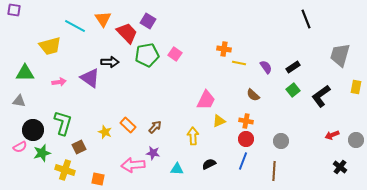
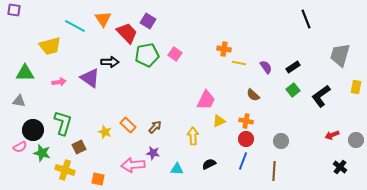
green star at (42, 153): rotated 30 degrees clockwise
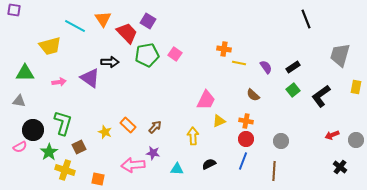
green star at (42, 153): moved 7 px right, 1 px up; rotated 24 degrees clockwise
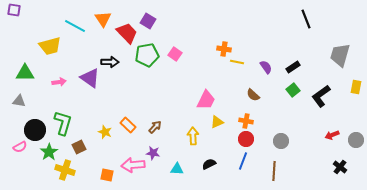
yellow line at (239, 63): moved 2 px left, 1 px up
yellow triangle at (219, 121): moved 2 px left, 1 px down
black circle at (33, 130): moved 2 px right
orange square at (98, 179): moved 9 px right, 4 px up
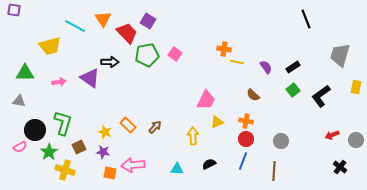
purple star at (153, 153): moved 50 px left, 1 px up
orange square at (107, 175): moved 3 px right, 2 px up
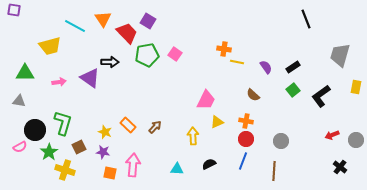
pink arrow at (133, 165): rotated 100 degrees clockwise
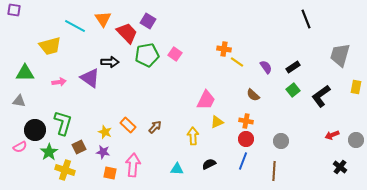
yellow line at (237, 62): rotated 24 degrees clockwise
